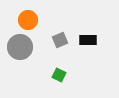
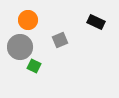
black rectangle: moved 8 px right, 18 px up; rotated 24 degrees clockwise
green square: moved 25 px left, 9 px up
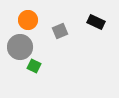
gray square: moved 9 px up
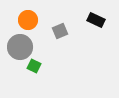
black rectangle: moved 2 px up
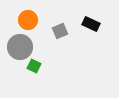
black rectangle: moved 5 px left, 4 px down
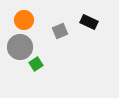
orange circle: moved 4 px left
black rectangle: moved 2 px left, 2 px up
green square: moved 2 px right, 2 px up; rotated 32 degrees clockwise
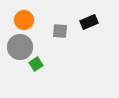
black rectangle: rotated 48 degrees counterclockwise
gray square: rotated 28 degrees clockwise
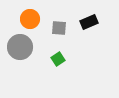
orange circle: moved 6 px right, 1 px up
gray square: moved 1 px left, 3 px up
green square: moved 22 px right, 5 px up
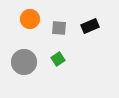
black rectangle: moved 1 px right, 4 px down
gray circle: moved 4 px right, 15 px down
